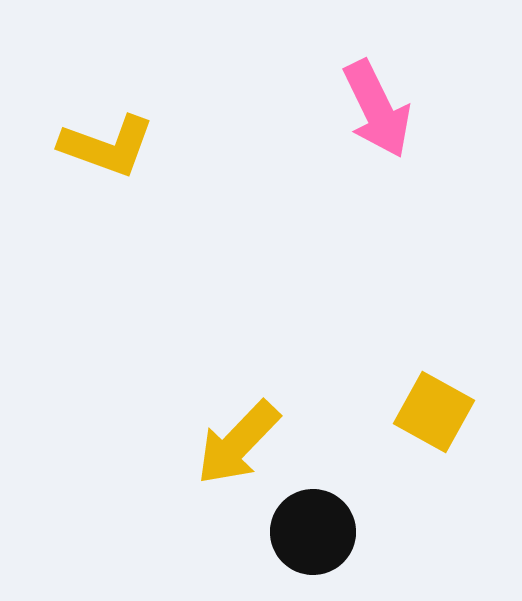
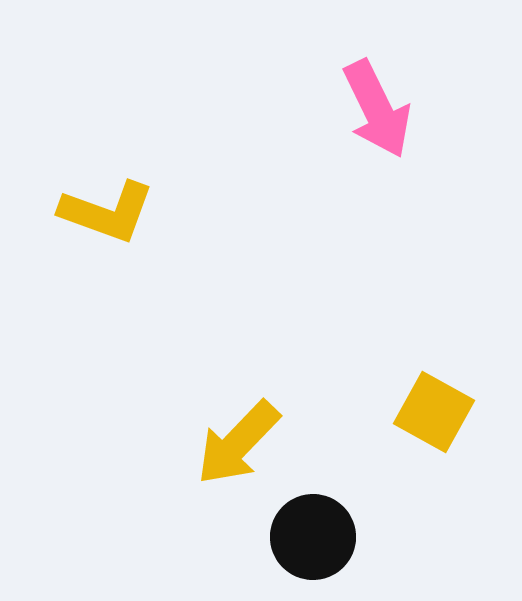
yellow L-shape: moved 66 px down
black circle: moved 5 px down
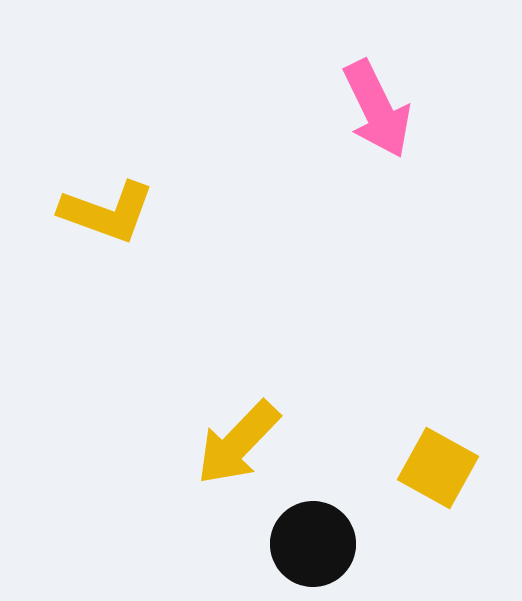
yellow square: moved 4 px right, 56 px down
black circle: moved 7 px down
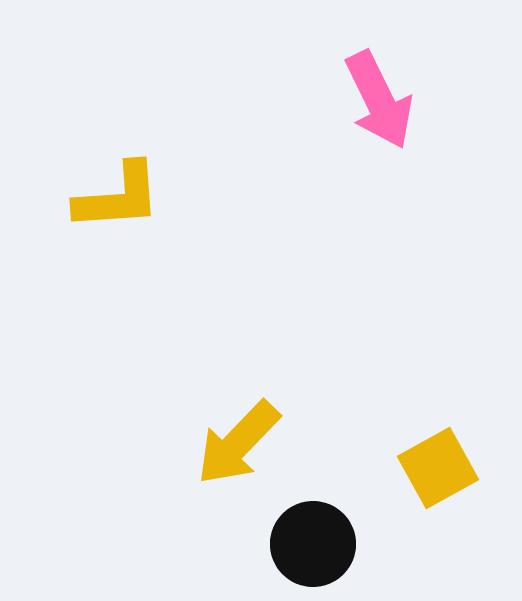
pink arrow: moved 2 px right, 9 px up
yellow L-shape: moved 11 px right, 15 px up; rotated 24 degrees counterclockwise
yellow square: rotated 32 degrees clockwise
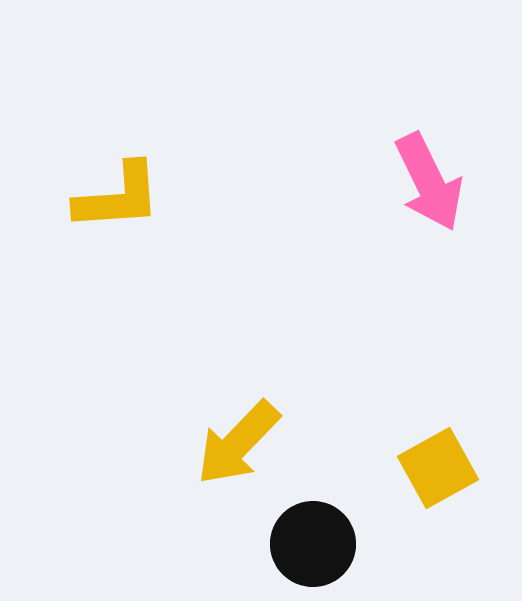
pink arrow: moved 50 px right, 82 px down
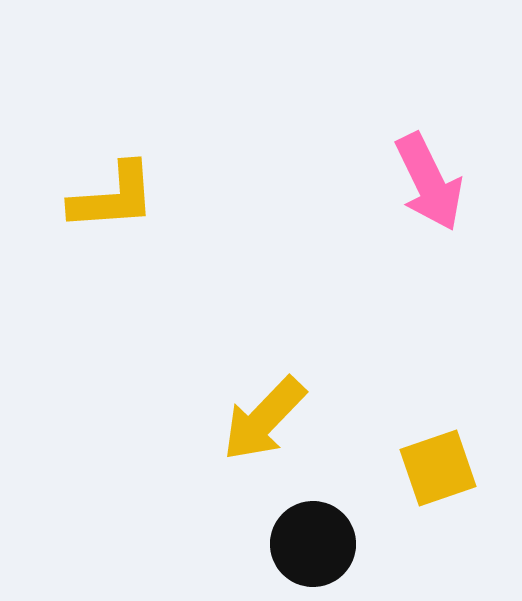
yellow L-shape: moved 5 px left
yellow arrow: moved 26 px right, 24 px up
yellow square: rotated 10 degrees clockwise
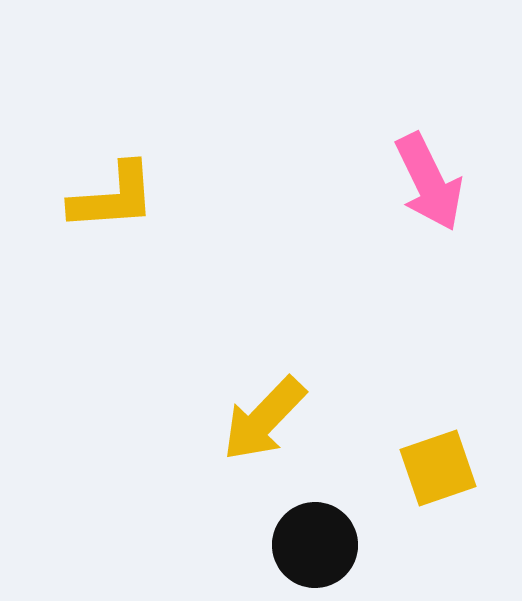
black circle: moved 2 px right, 1 px down
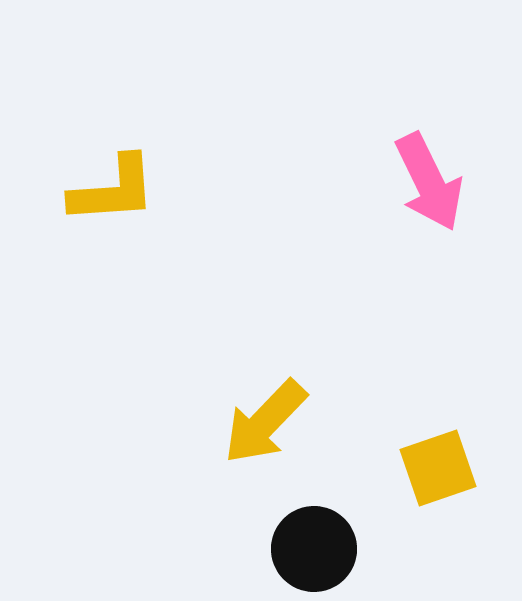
yellow L-shape: moved 7 px up
yellow arrow: moved 1 px right, 3 px down
black circle: moved 1 px left, 4 px down
